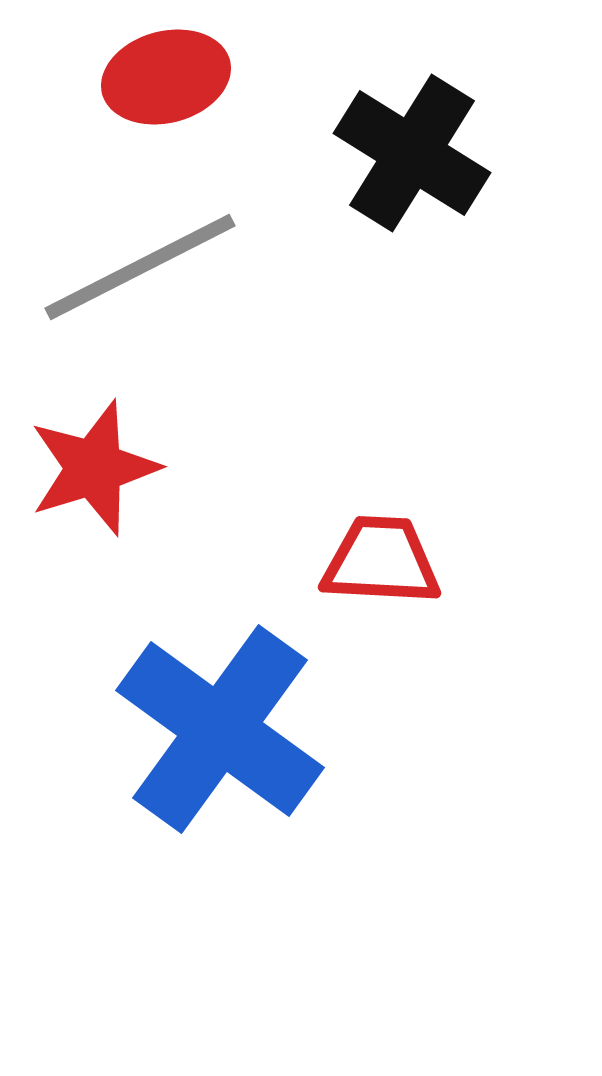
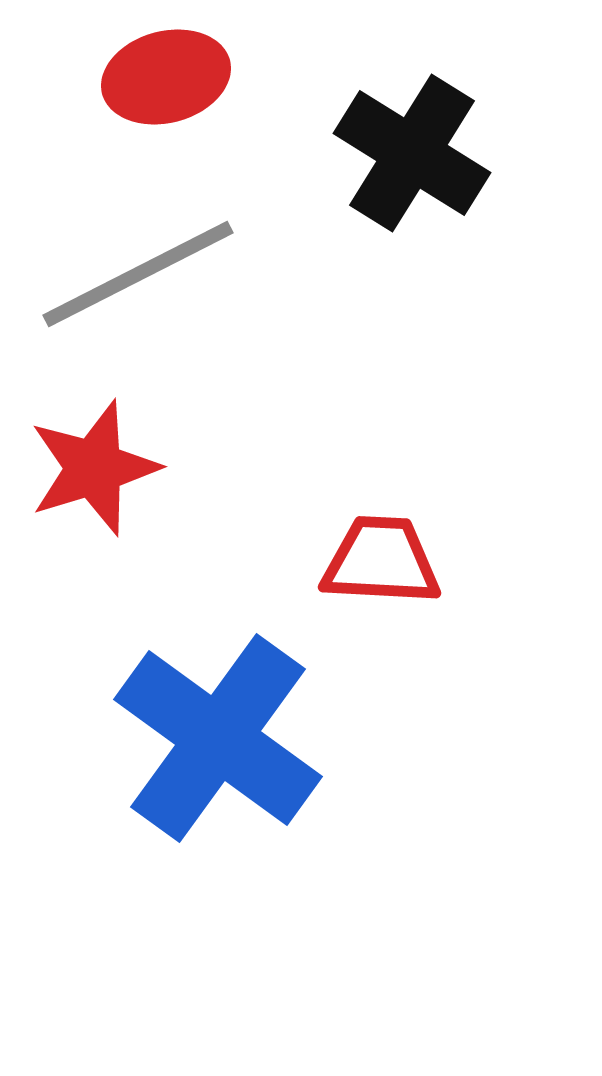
gray line: moved 2 px left, 7 px down
blue cross: moved 2 px left, 9 px down
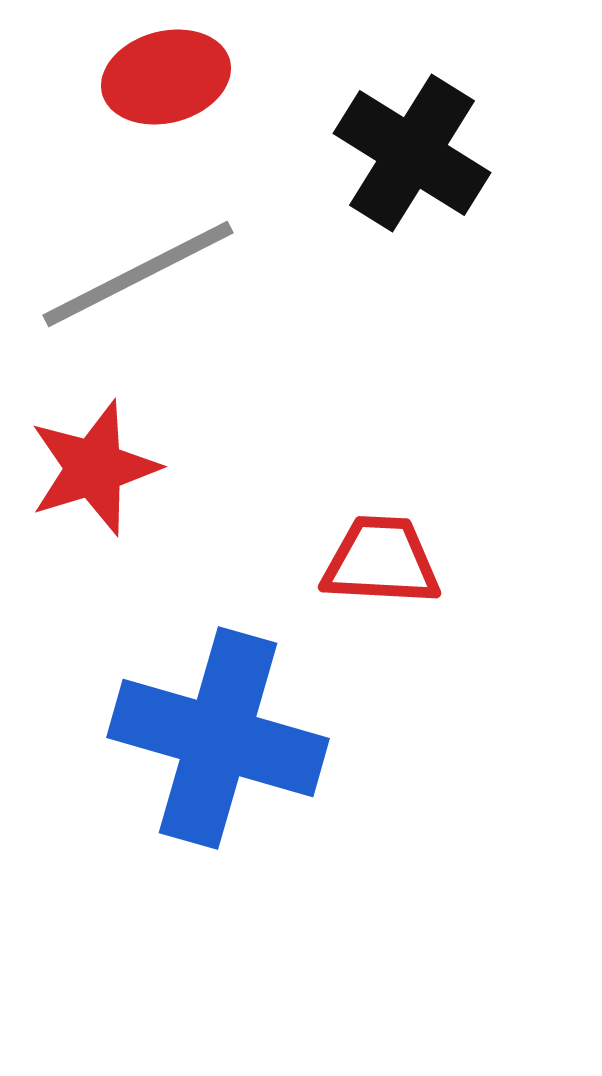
blue cross: rotated 20 degrees counterclockwise
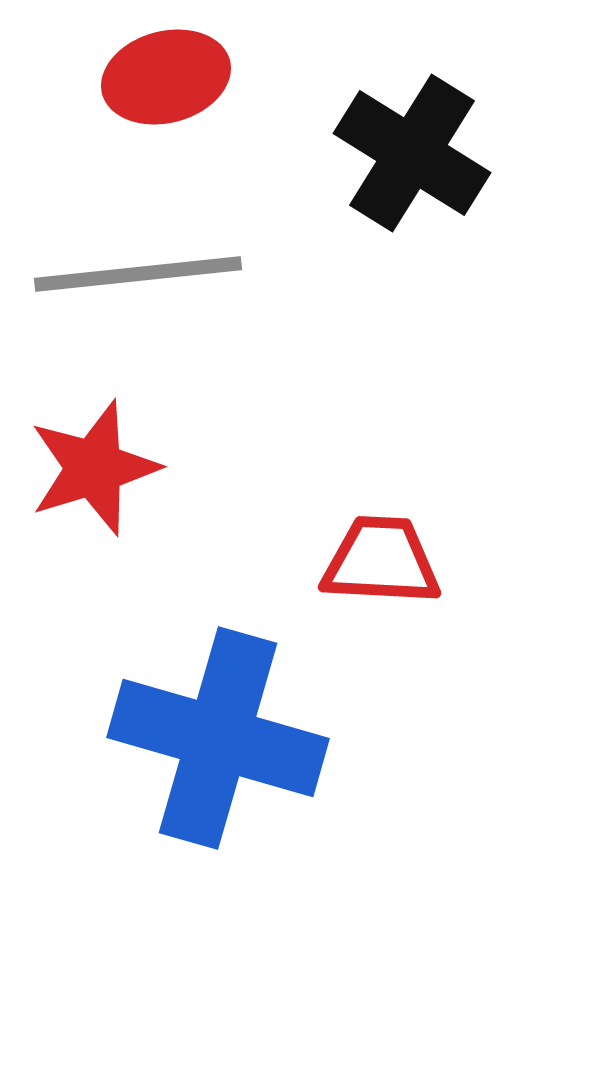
gray line: rotated 21 degrees clockwise
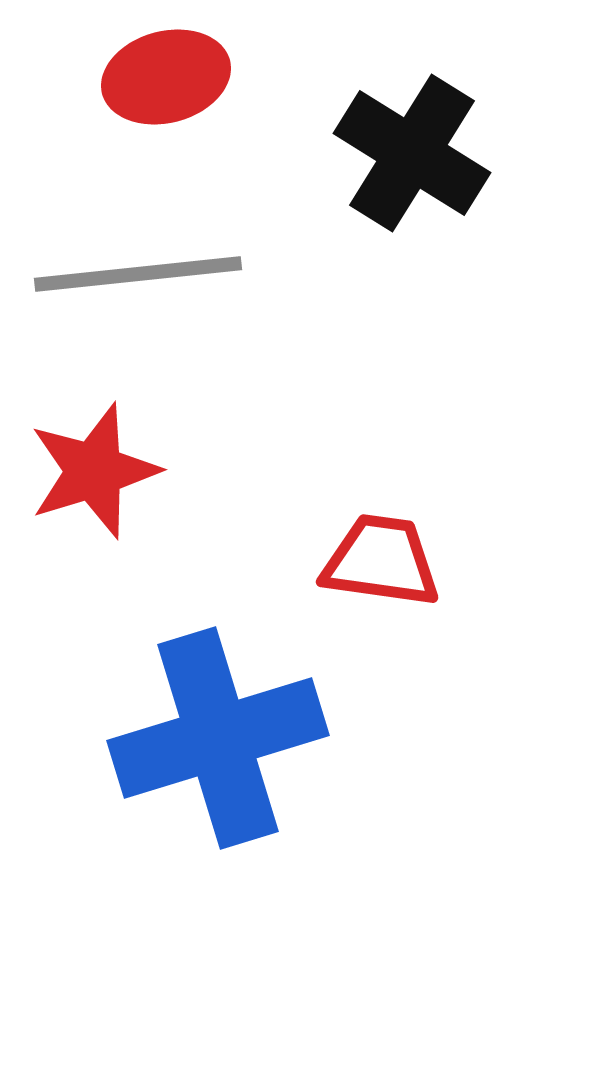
red star: moved 3 px down
red trapezoid: rotated 5 degrees clockwise
blue cross: rotated 33 degrees counterclockwise
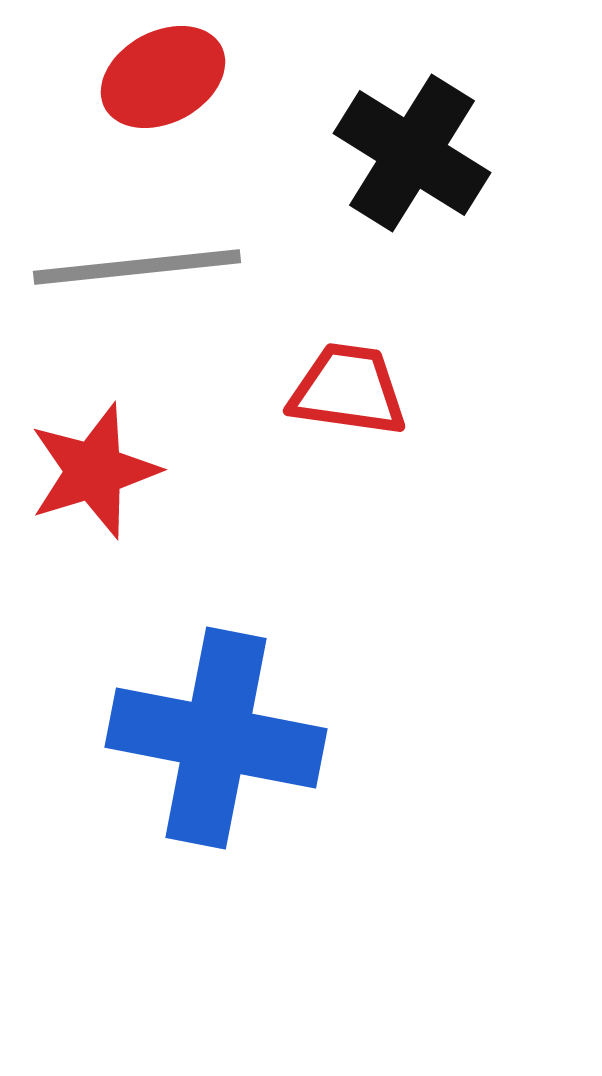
red ellipse: moved 3 px left; rotated 13 degrees counterclockwise
gray line: moved 1 px left, 7 px up
red trapezoid: moved 33 px left, 171 px up
blue cross: moved 2 px left; rotated 28 degrees clockwise
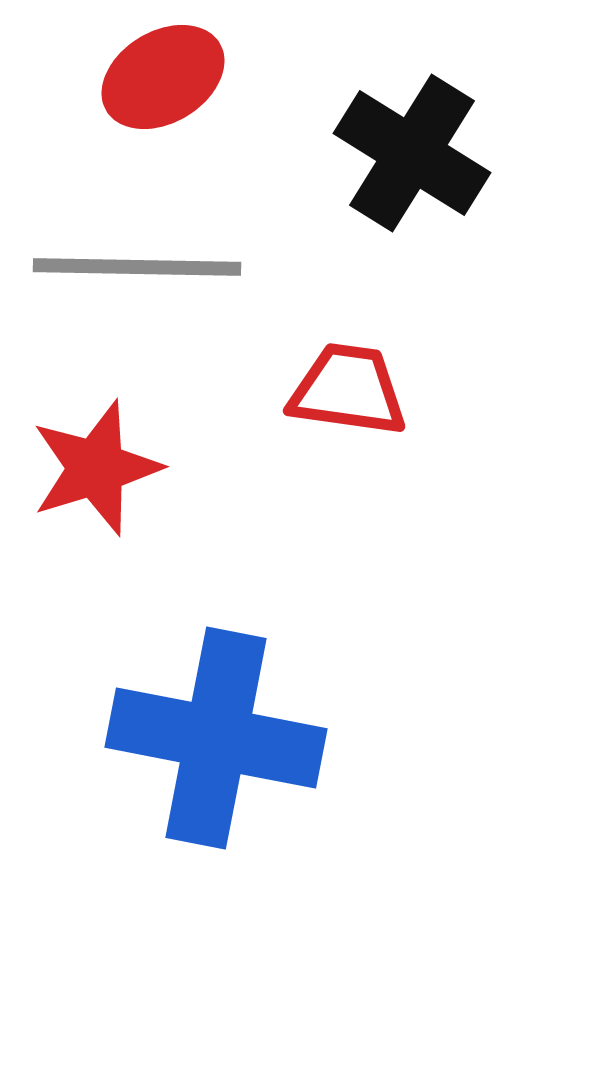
red ellipse: rotated 3 degrees counterclockwise
gray line: rotated 7 degrees clockwise
red star: moved 2 px right, 3 px up
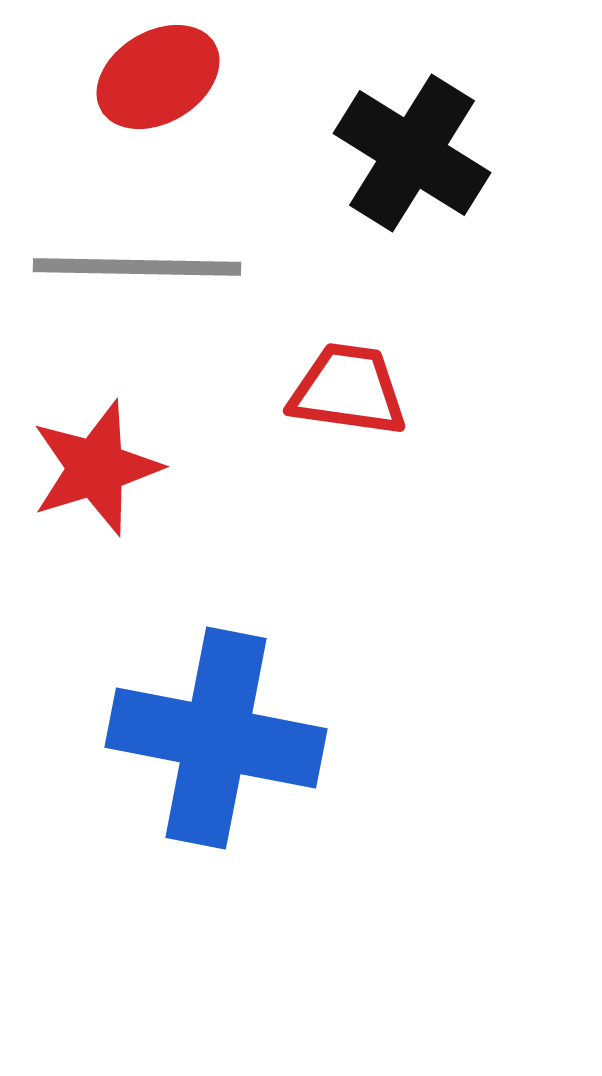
red ellipse: moved 5 px left
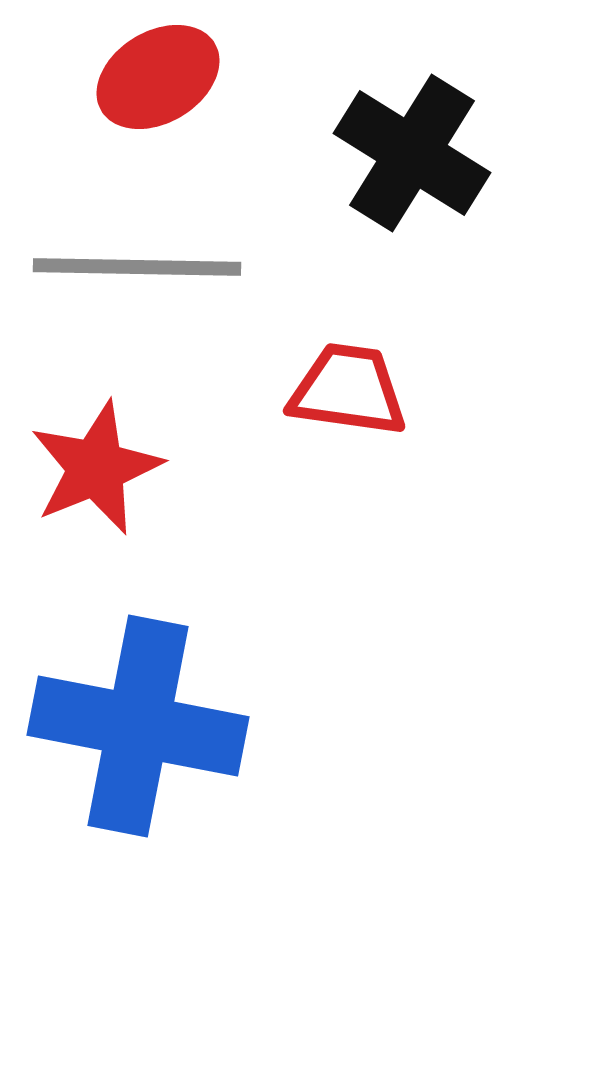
red star: rotated 5 degrees counterclockwise
blue cross: moved 78 px left, 12 px up
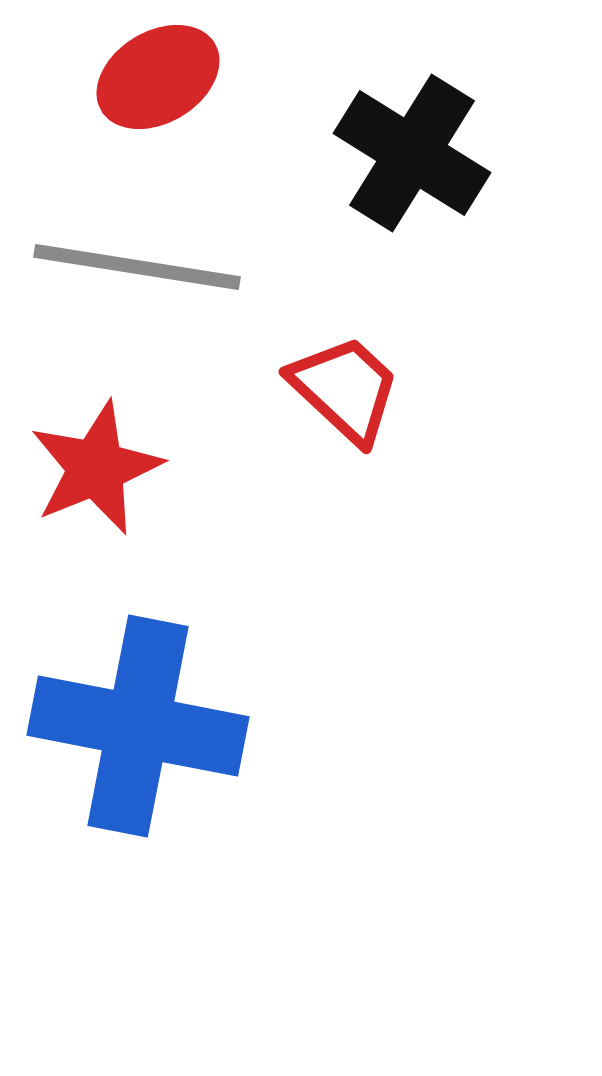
gray line: rotated 8 degrees clockwise
red trapezoid: moved 3 px left, 1 px up; rotated 35 degrees clockwise
